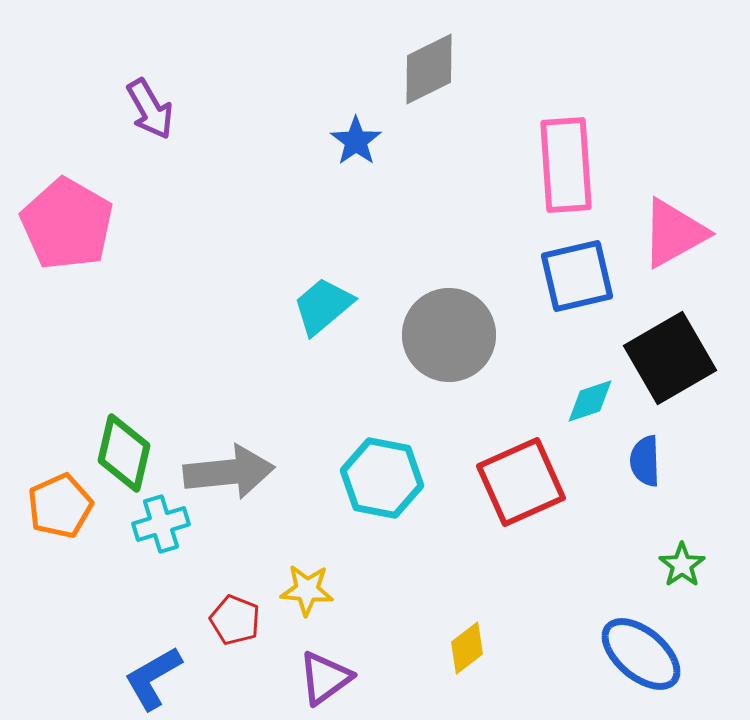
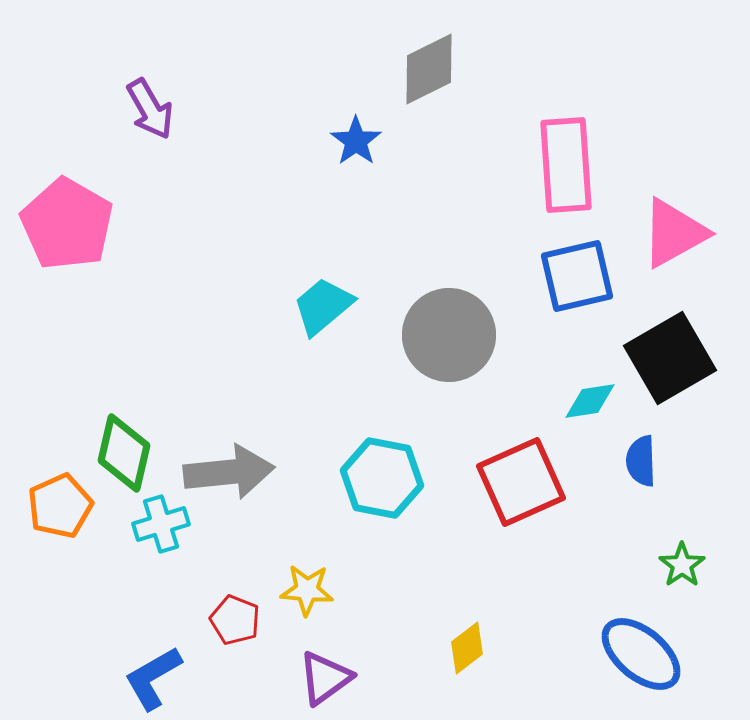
cyan diamond: rotated 10 degrees clockwise
blue semicircle: moved 4 px left
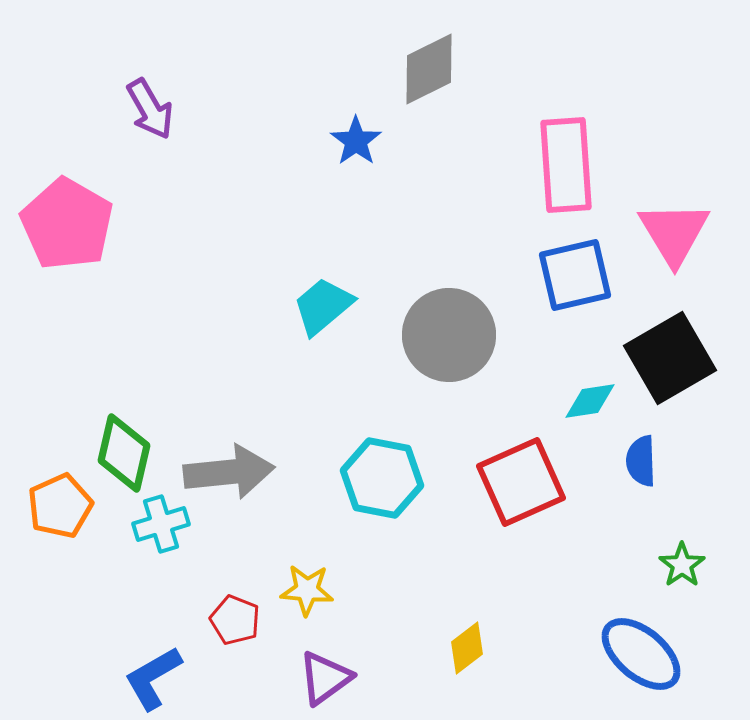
pink triangle: rotated 32 degrees counterclockwise
blue square: moved 2 px left, 1 px up
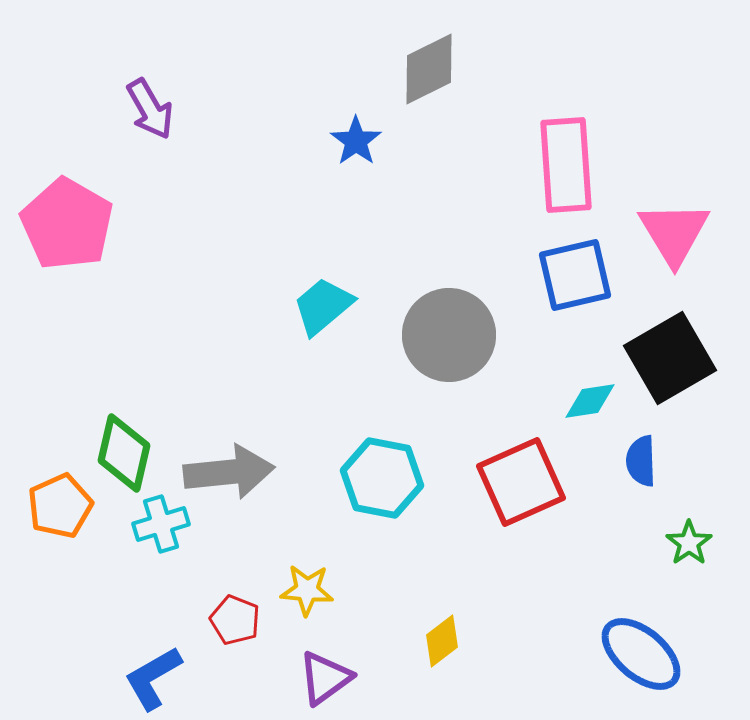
green star: moved 7 px right, 22 px up
yellow diamond: moved 25 px left, 7 px up
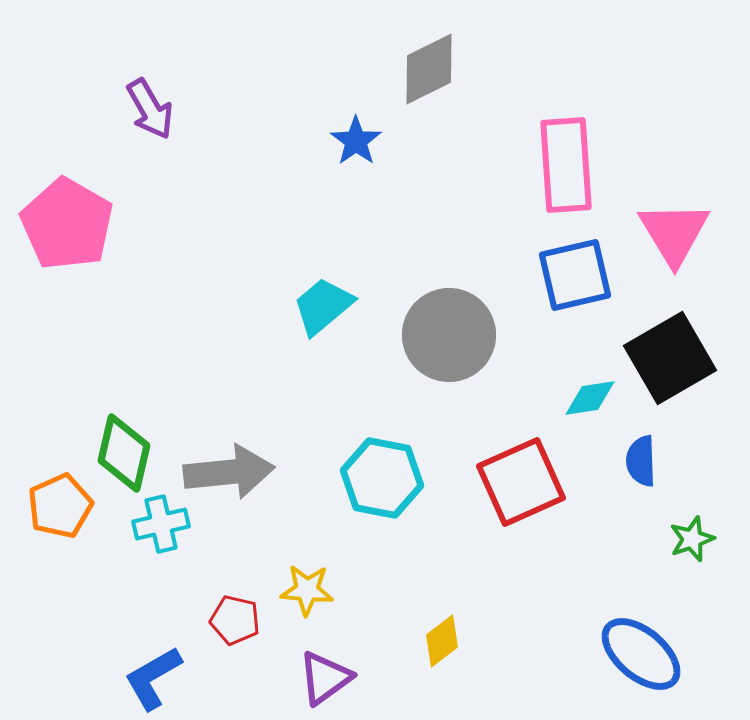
cyan diamond: moved 3 px up
cyan cross: rotated 4 degrees clockwise
green star: moved 3 px right, 4 px up; rotated 15 degrees clockwise
red pentagon: rotated 9 degrees counterclockwise
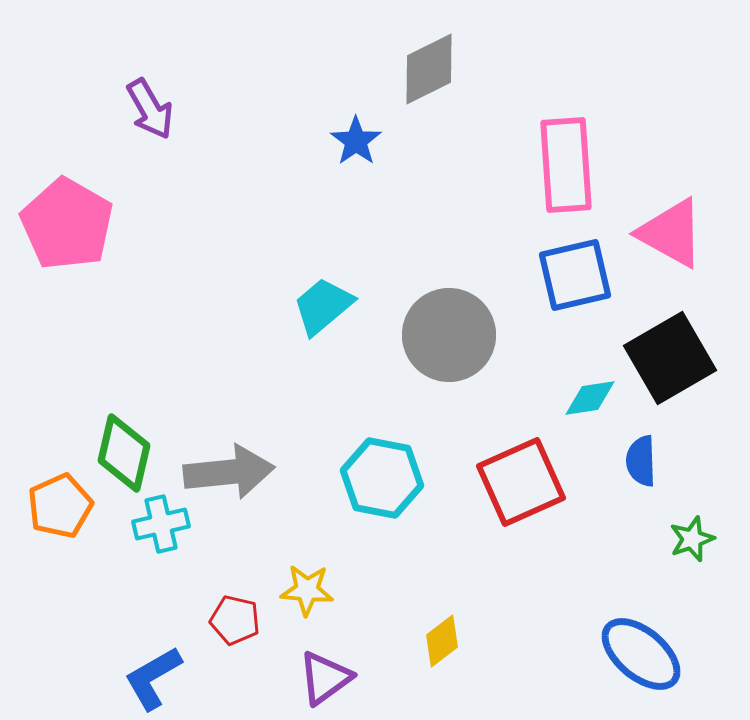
pink triangle: moved 3 px left; rotated 30 degrees counterclockwise
